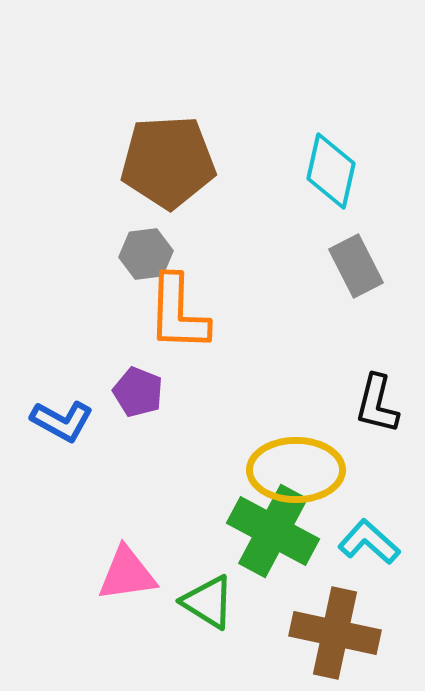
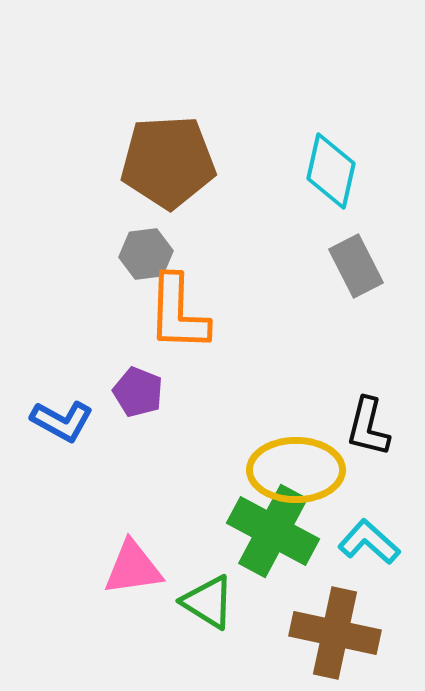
black L-shape: moved 9 px left, 23 px down
pink triangle: moved 6 px right, 6 px up
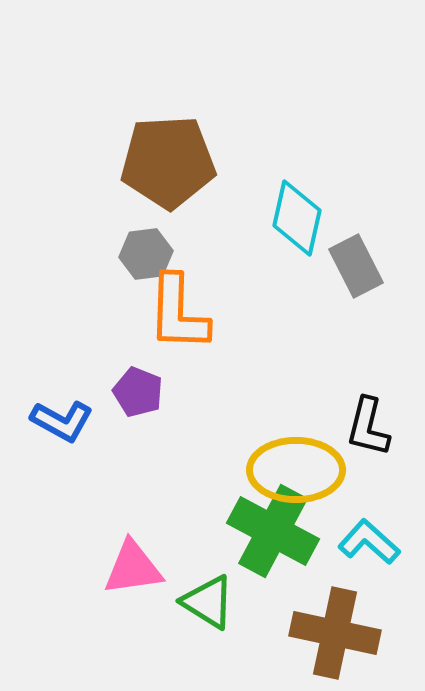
cyan diamond: moved 34 px left, 47 px down
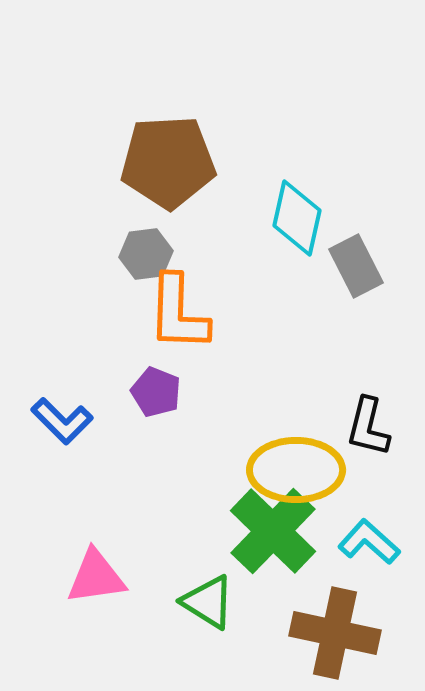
purple pentagon: moved 18 px right
blue L-shape: rotated 16 degrees clockwise
green cross: rotated 16 degrees clockwise
pink triangle: moved 37 px left, 9 px down
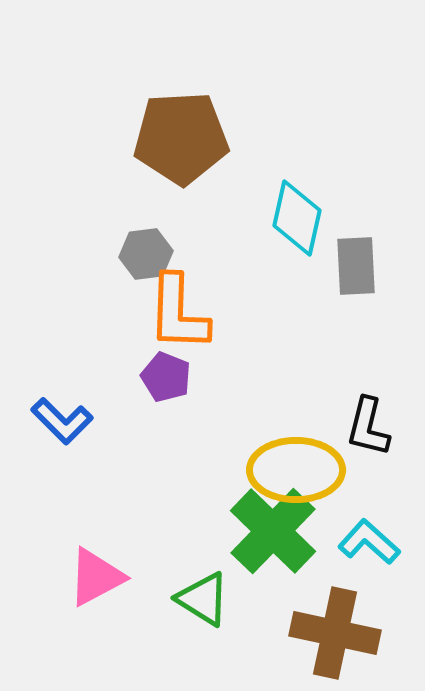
brown pentagon: moved 13 px right, 24 px up
gray rectangle: rotated 24 degrees clockwise
purple pentagon: moved 10 px right, 15 px up
pink triangle: rotated 20 degrees counterclockwise
green triangle: moved 5 px left, 3 px up
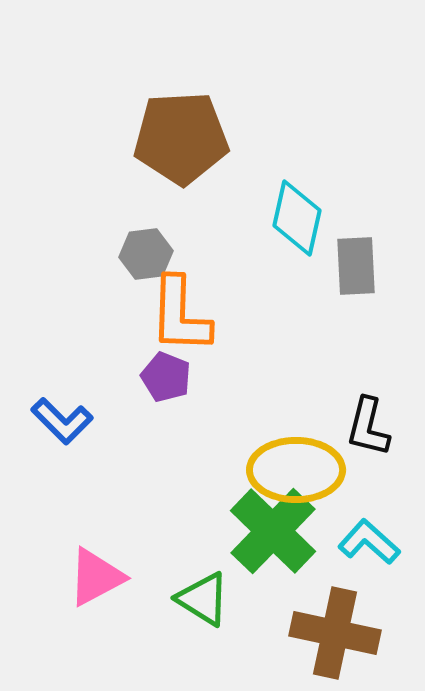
orange L-shape: moved 2 px right, 2 px down
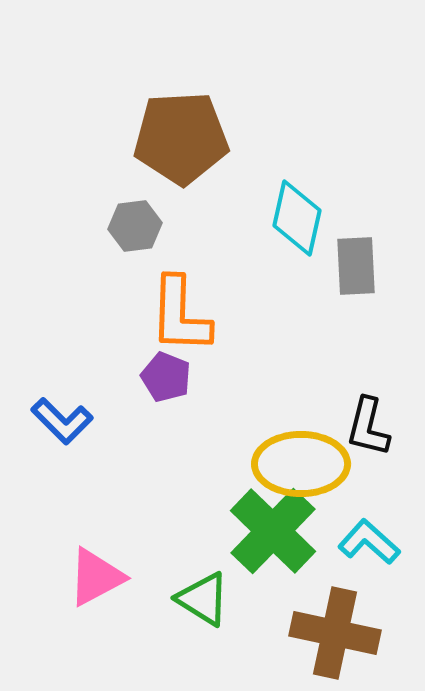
gray hexagon: moved 11 px left, 28 px up
yellow ellipse: moved 5 px right, 6 px up
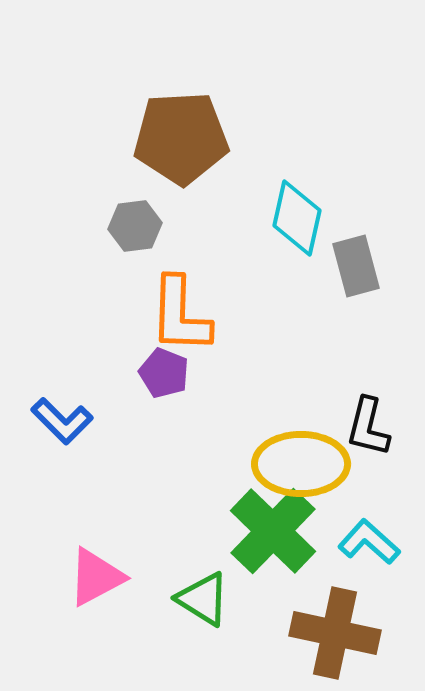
gray rectangle: rotated 12 degrees counterclockwise
purple pentagon: moved 2 px left, 4 px up
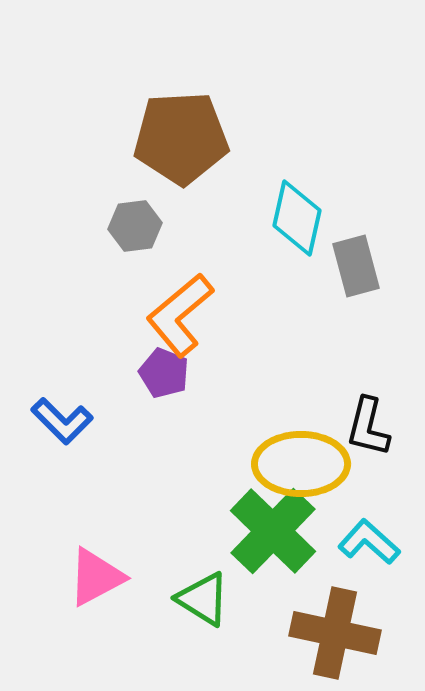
orange L-shape: rotated 48 degrees clockwise
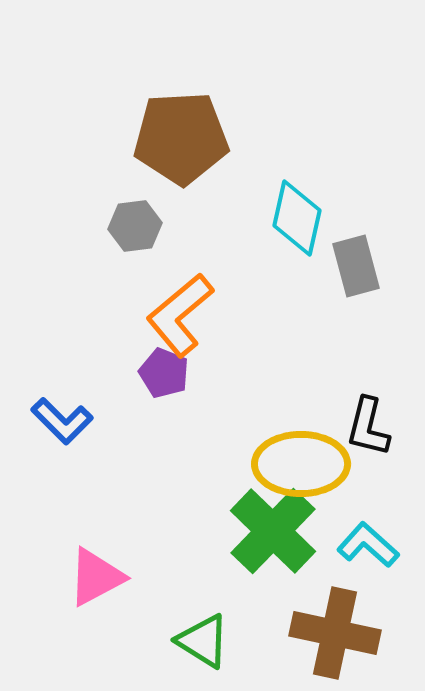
cyan L-shape: moved 1 px left, 3 px down
green triangle: moved 42 px down
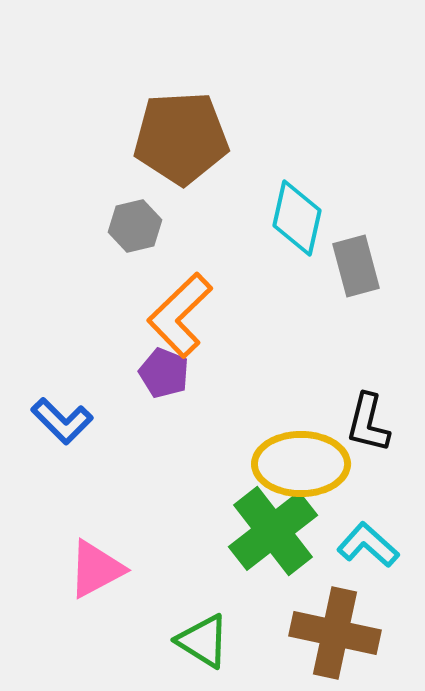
gray hexagon: rotated 6 degrees counterclockwise
orange L-shape: rotated 4 degrees counterclockwise
black L-shape: moved 4 px up
green cross: rotated 8 degrees clockwise
pink triangle: moved 8 px up
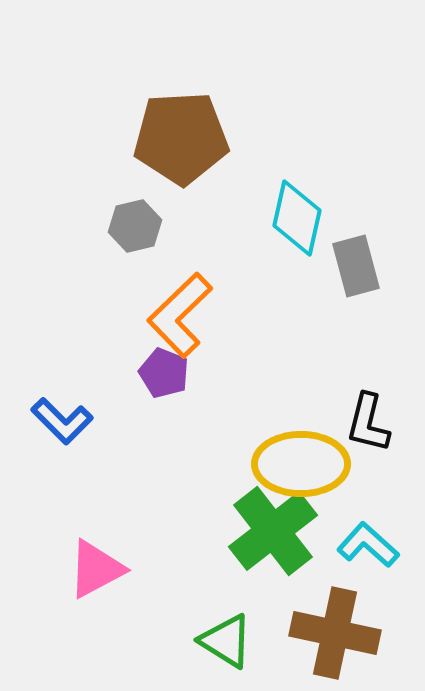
green triangle: moved 23 px right
